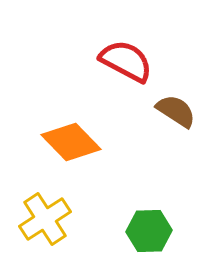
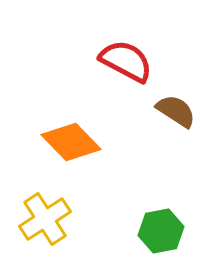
green hexagon: moved 12 px right; rotated 9 degrees counterclockwise
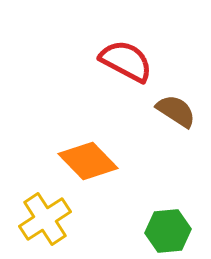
orange diamond: moved 17 px right, 19 px down
green hexagon: moved 7 px right; rotated 6 degrees clockwise
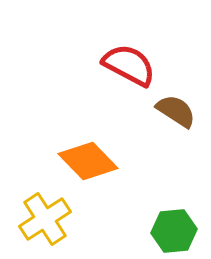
red semicircle: moved 3 px right, 4 px down
green hexagon: moved 6 px right
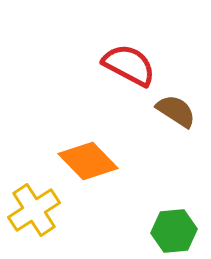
yellow cross: moved 11 px left, 9 px up
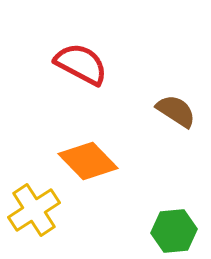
red semicircle: moved 48 px left, 1 px up
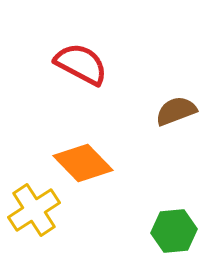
brown semicircle: rotated 54 degrees counterclockwise
orange diamond: moved 5 px left, 2 px down
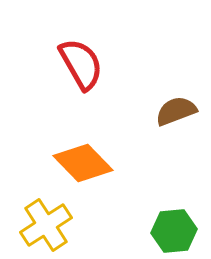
red semicircle: rotated 32 degrees clockwise
yellow cross: moved 12 px right, 15 px down
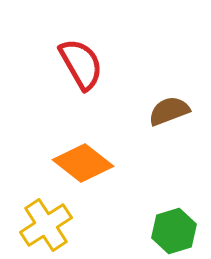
brown semicircle: moved 7 px left
orange diamond: rotated 8 degrees counterclockwise
green hexagon: rotated 12 degrees counterclockwise
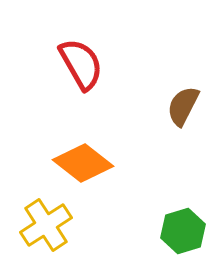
brown semicircle: moved 14 px right, 5 px up; rotated 42 degrees counterclockwise
green hexagon: moved 9 px right
